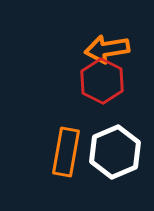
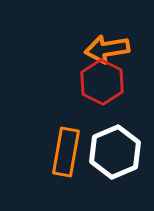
red hexagon: moved 1 px down
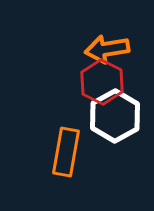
white hexagon: moved 36 px up; rotated 6 degrees counterclockwise
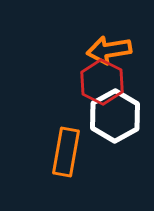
orange arrow: moved 2 px right, 1 px down
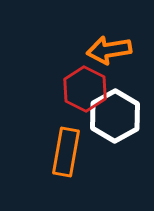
red hexagon: moved 17 px left, 7 px down
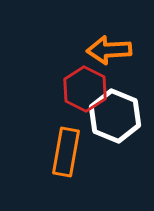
orange arrow: rotated 6 degrees clockwise
white hexagon: rotated 9 degrees counterclockwise
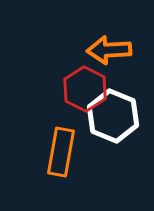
white hexagon: moved 2 px left
orange rectangle: moved 5 px left
